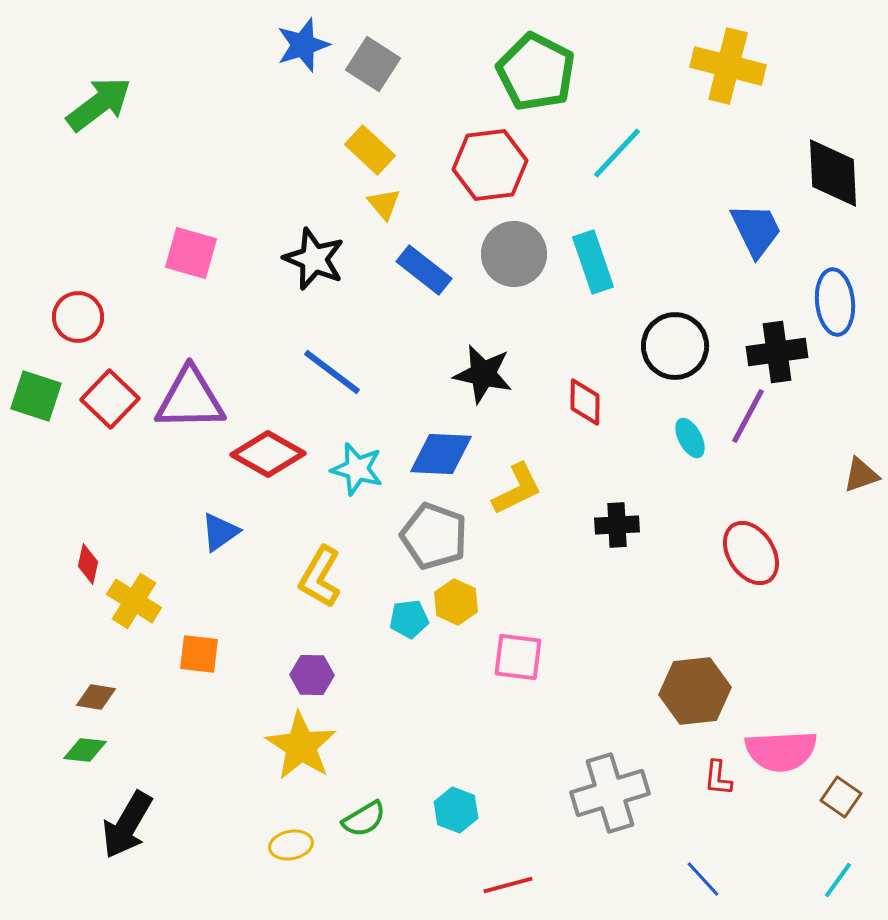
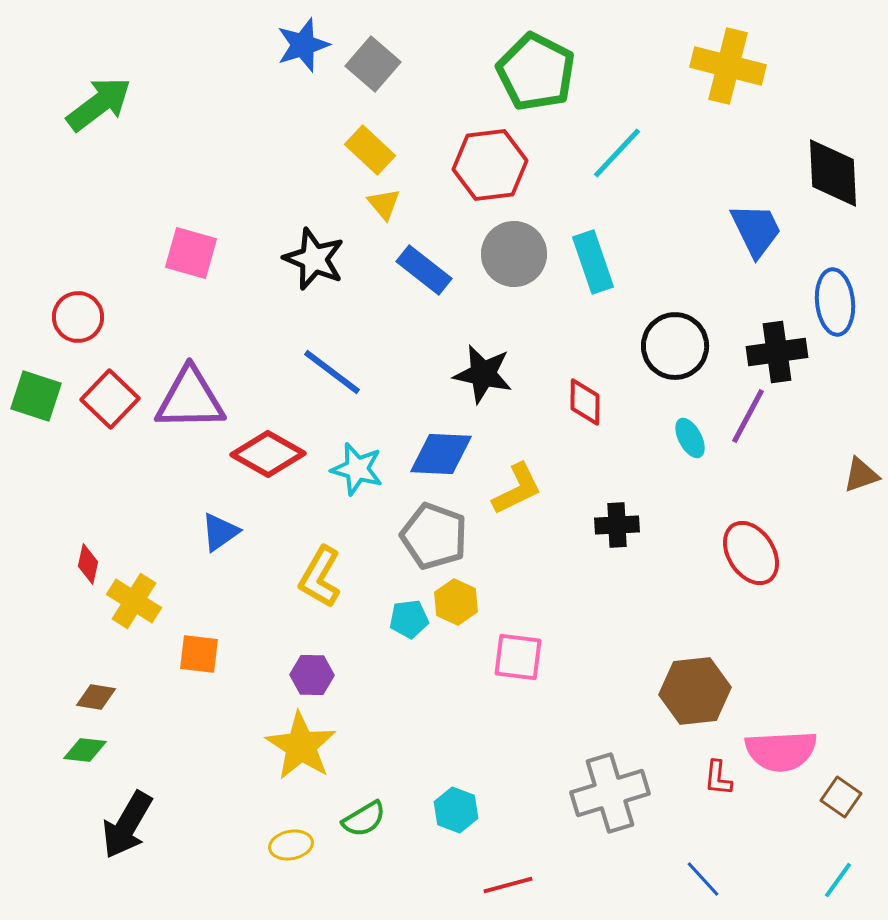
gray square at (373, 64): rotated 8 degrees clockwise
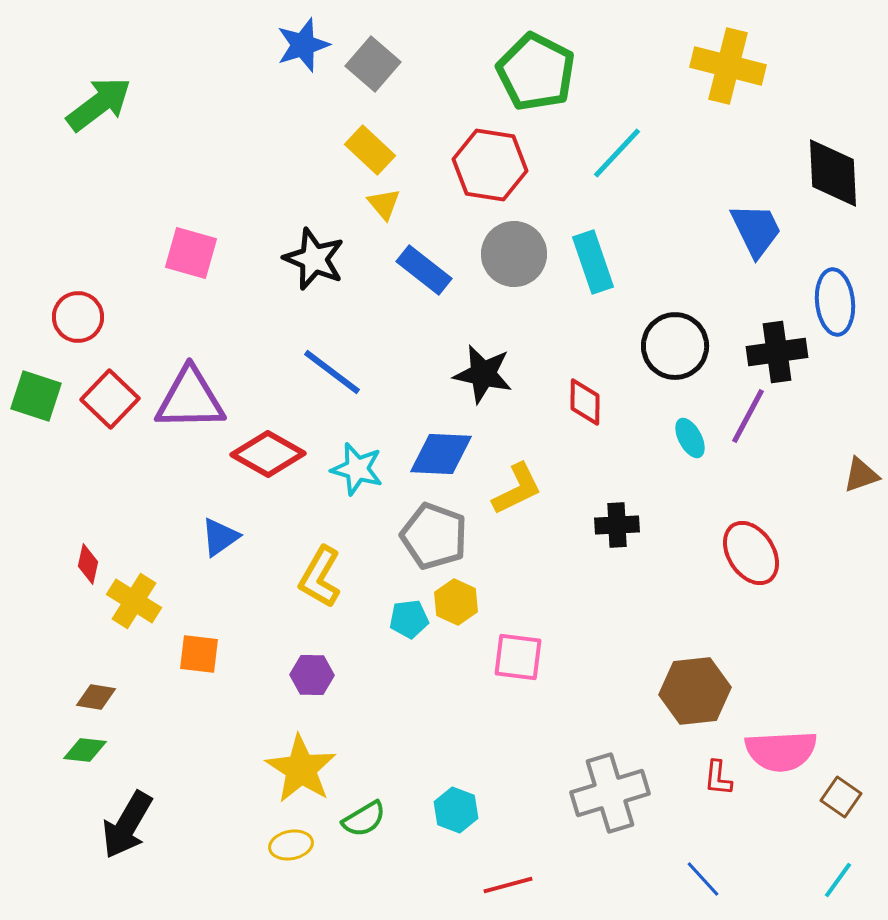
red hexagon at (490, 165): rotated 16 degrees clockwise
blue triangle at (220, 532): moved 5 px down
yellow star at (301, 746): moved 23 px down
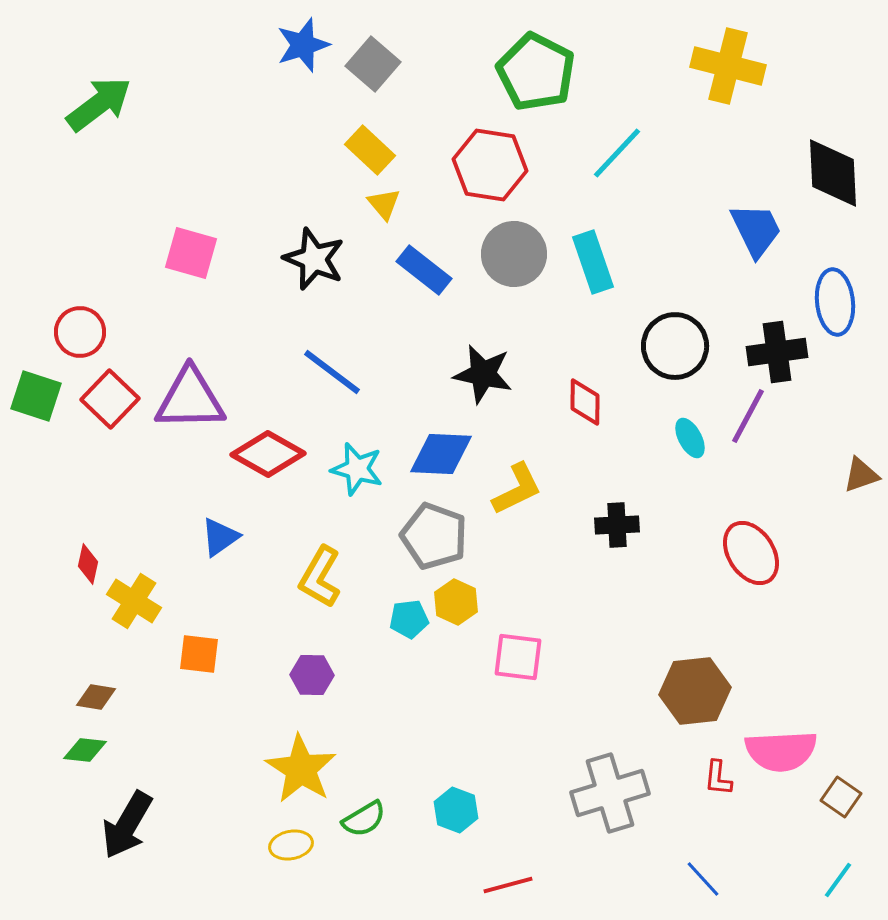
red circle at (78, 317): moved 2 px right, 15 px down
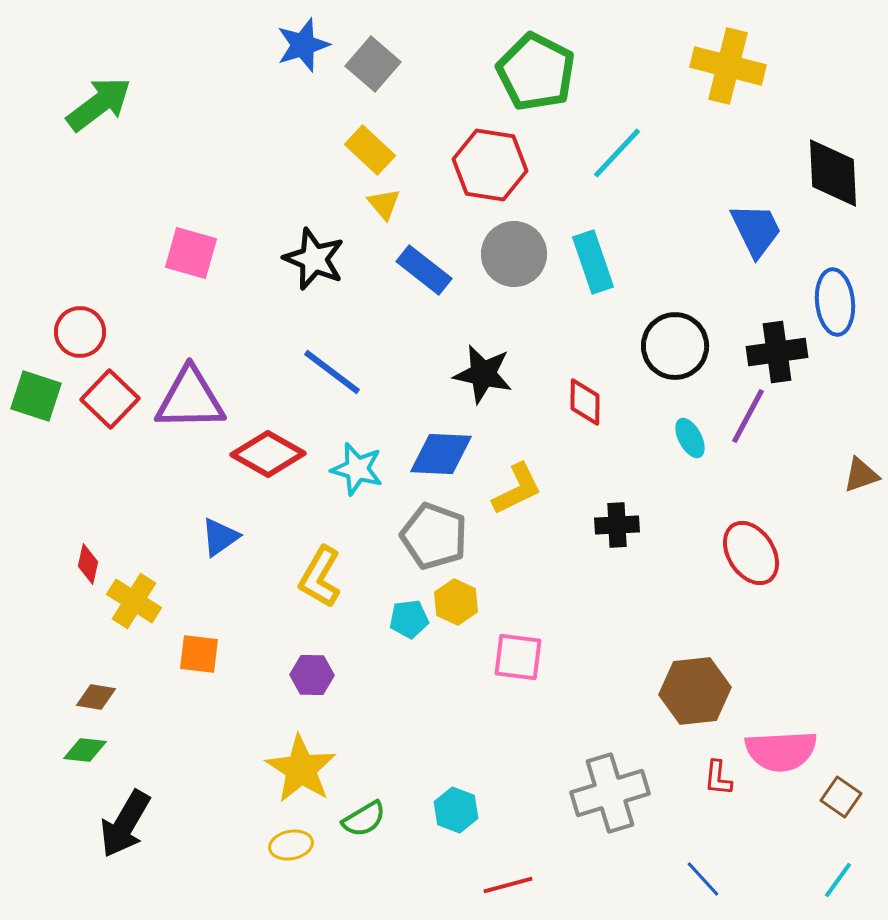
black arrow at (127, 825): moved 2 px left, 1 px up
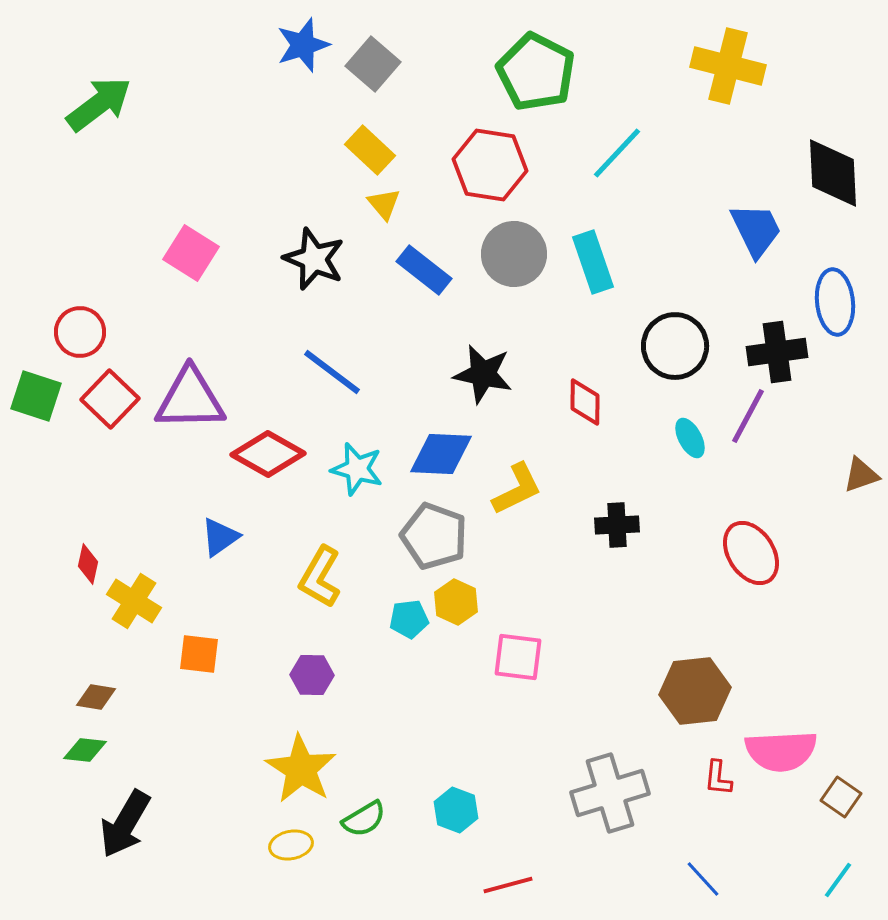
pink square at (191, 253): rotated 16 degrees clockwise
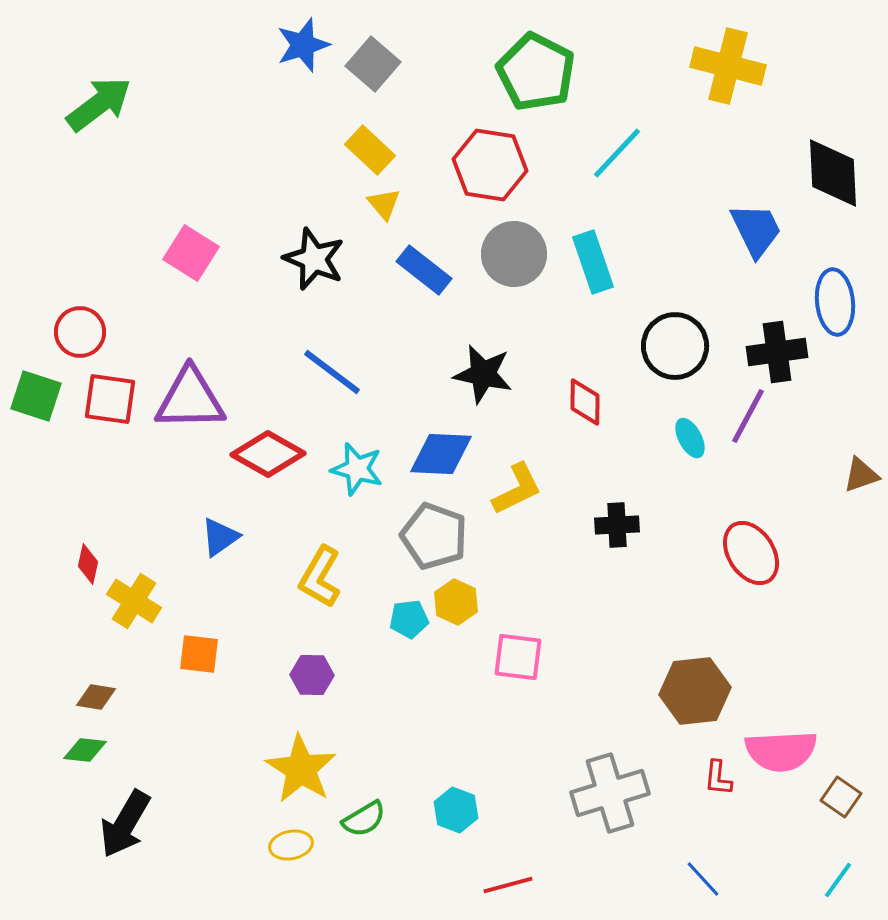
red square at (110, 399): rotated 36 degrees counterclockwise
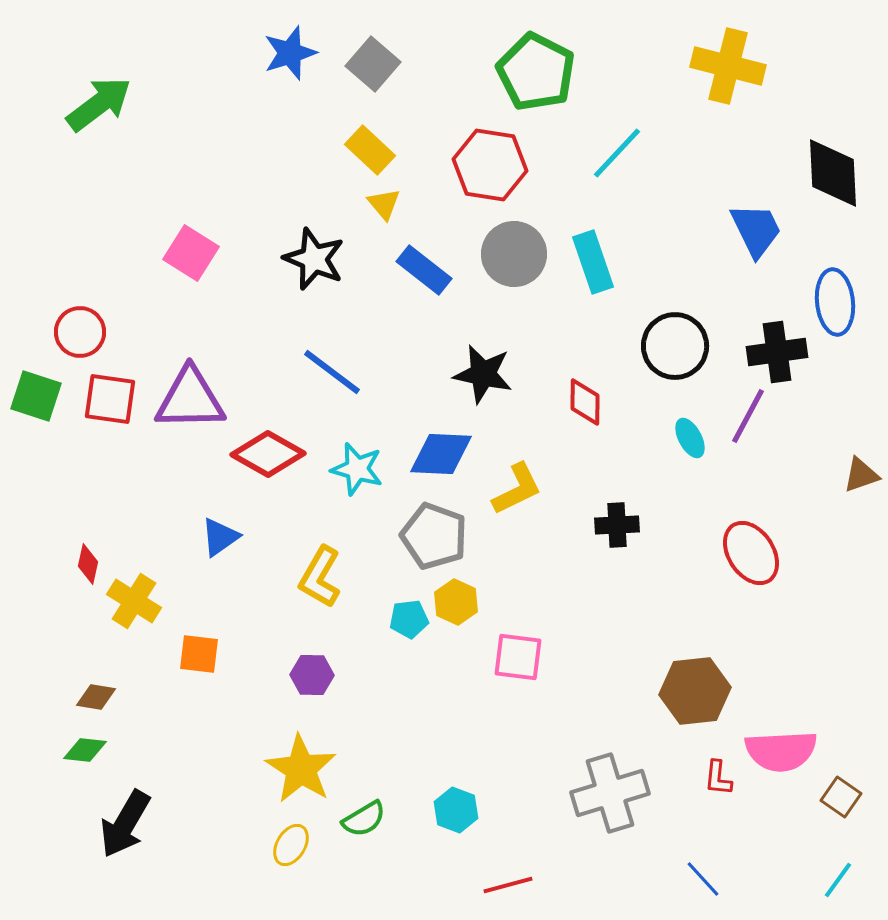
blue star at (303, 45): moved 13 px left, 8 px down
yellow ellipse at (291, 845): rotated 48 degrees counterclockwise
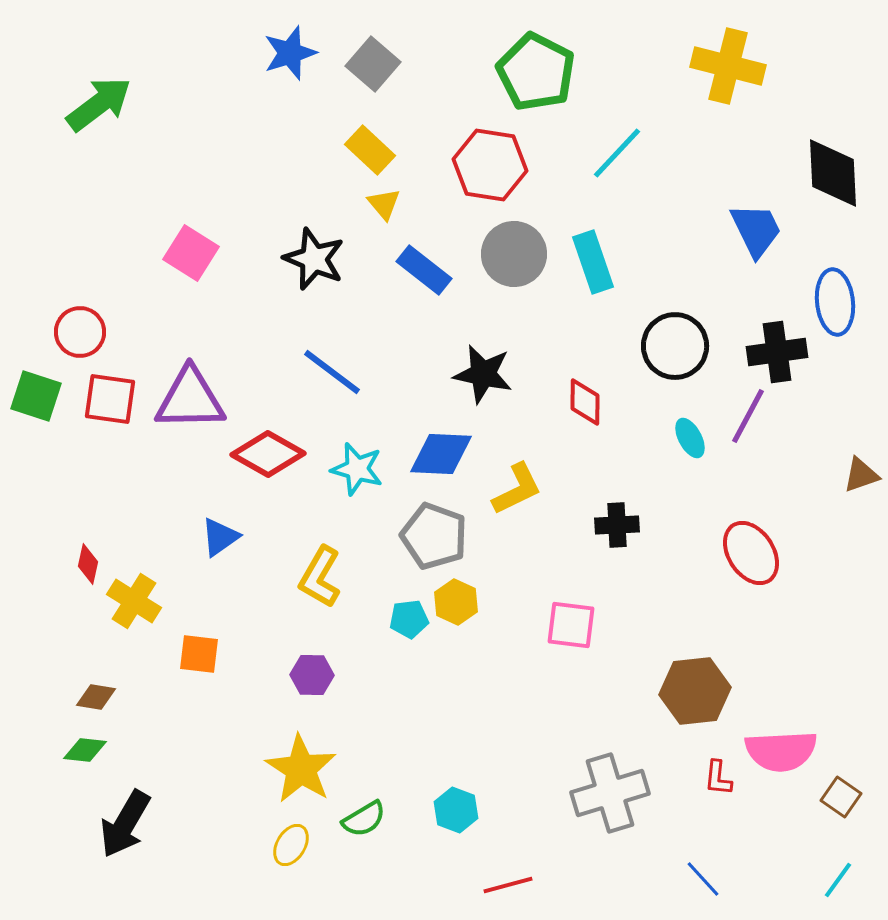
pink square at (518, 657): moved 53 px right, 32 px up
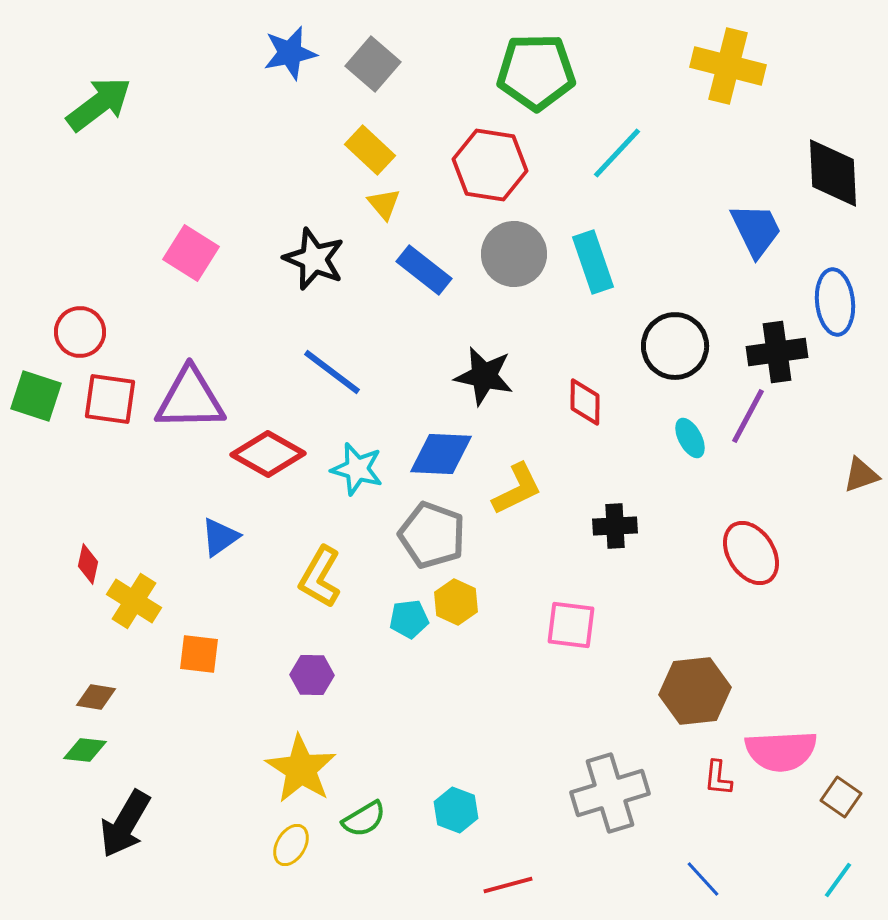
blue star at (290, 53): rotated 6 degrees clockwise
green pentagon at (536, 72): rotated 28 degrees counterclockwise
black star at (483, 374): moved 1 px right, 2 px down
black cross at (617, 525): moved 2 px left, 1 px down
gray pentagon at (434, 536): moved 2 px left, 1 px up
